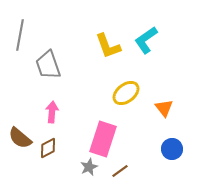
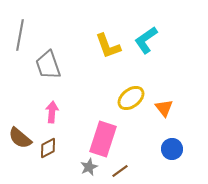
yellow ellipse: moved 5 px right, 5 px down
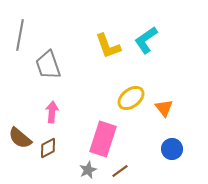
gray star: moved 1 px left, 3 px down
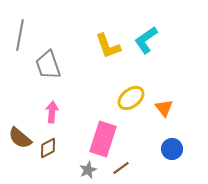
brown line: moved 1 px right, 3 px up
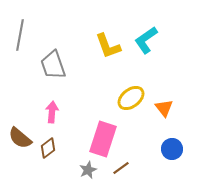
gray trapezoid: moved 5 px right
brown diamond: rotated 10 degrees counterclockwise
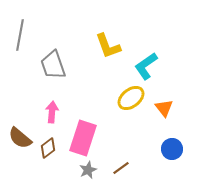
cyan L-shape: moved 26 px down
pink rectangle: moved 20 px left, 1 px up
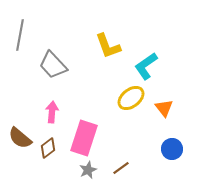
gray trapezoid: rotated 24 degrees counterclockwise
pink rectangle: moved 1 px right
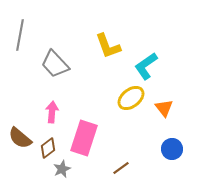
gray trapezoid: moved 2 px right, 1 px up
gray star: moved 26 px left, 1 px up
